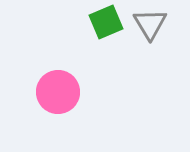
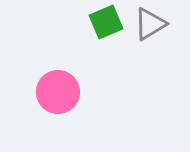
gray triangle: rotated 30 degrees clockwise
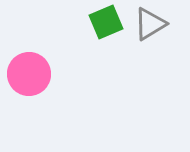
pink circle: moved 29 px left, 18 px up
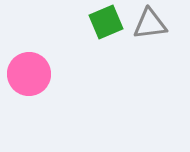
gray triangle: rotated 24 degrees clockwise
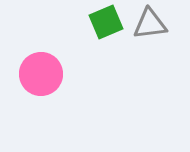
pink circle: moved 12 px right
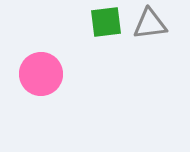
green square: rotated 16 degrees clockwise
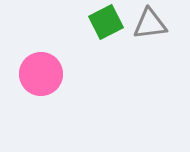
green square: rotated 20 degrees counterclockwise
